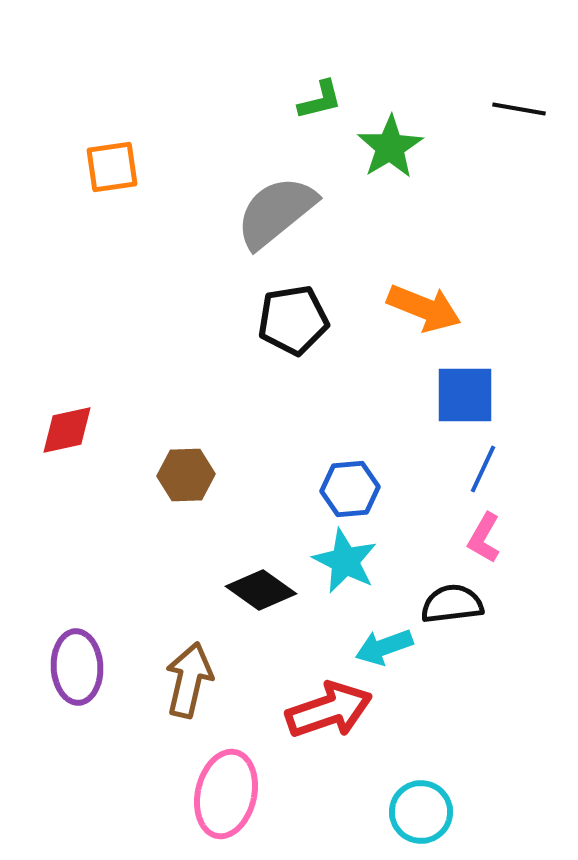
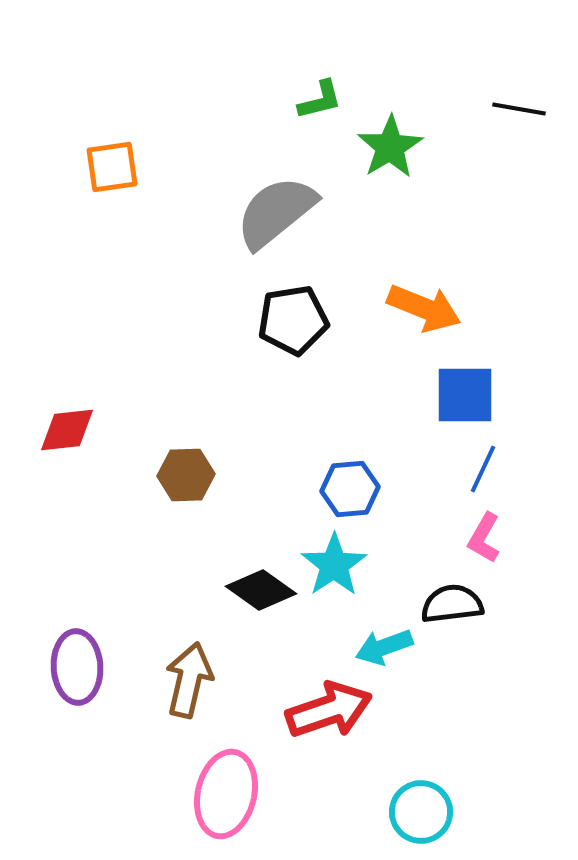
red diamond: rotated 6 degrees clockwise
cyan star: moved 11 px left, 4 px down; rotated 12 degrees clockwise
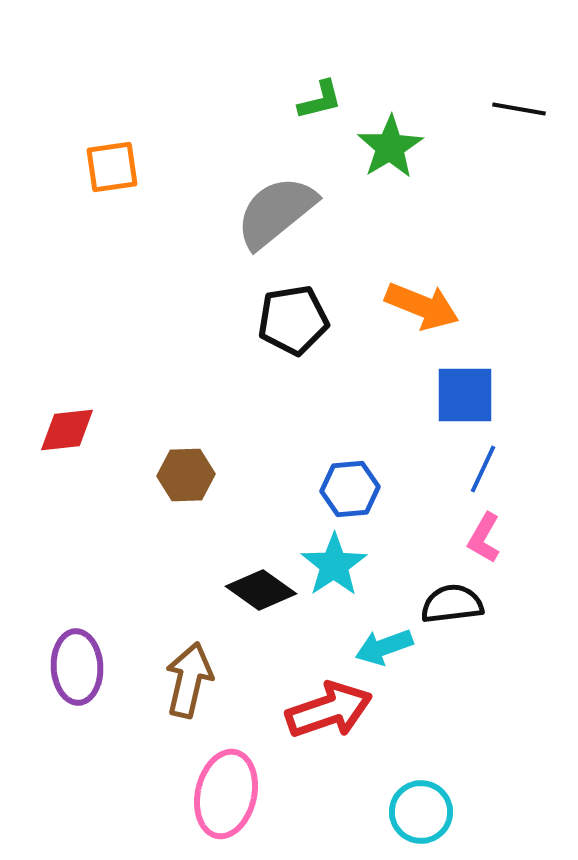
orange arrow: moved 2 px left, 2 px up
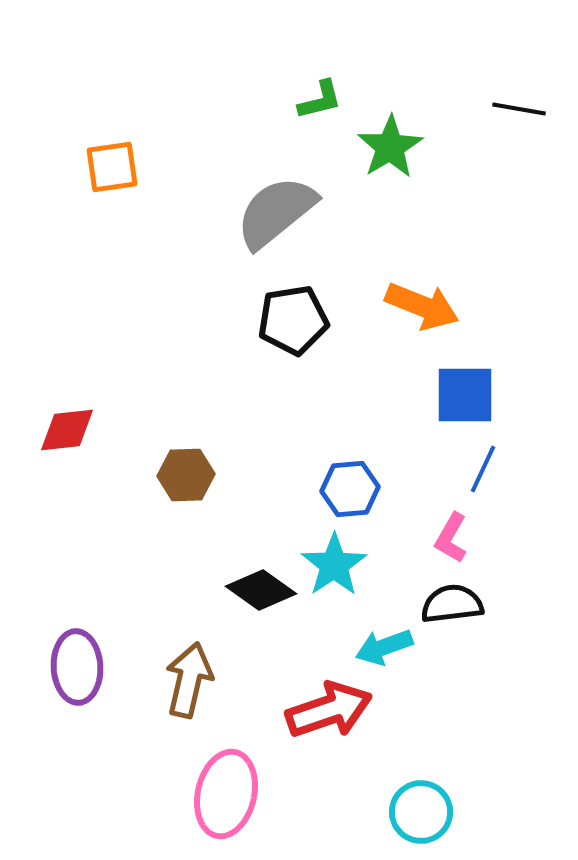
pink L-shape: moved 33 px left
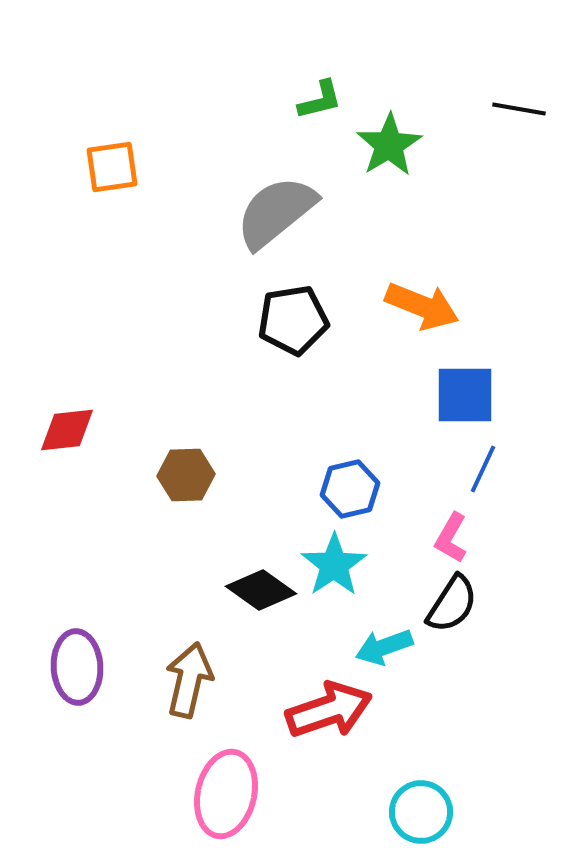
green star: moved 1 px left, 2 px up
blue hexagon: rotated 8 degrees counterclockwise
black semicircle: rotated 130 degrees clockwise
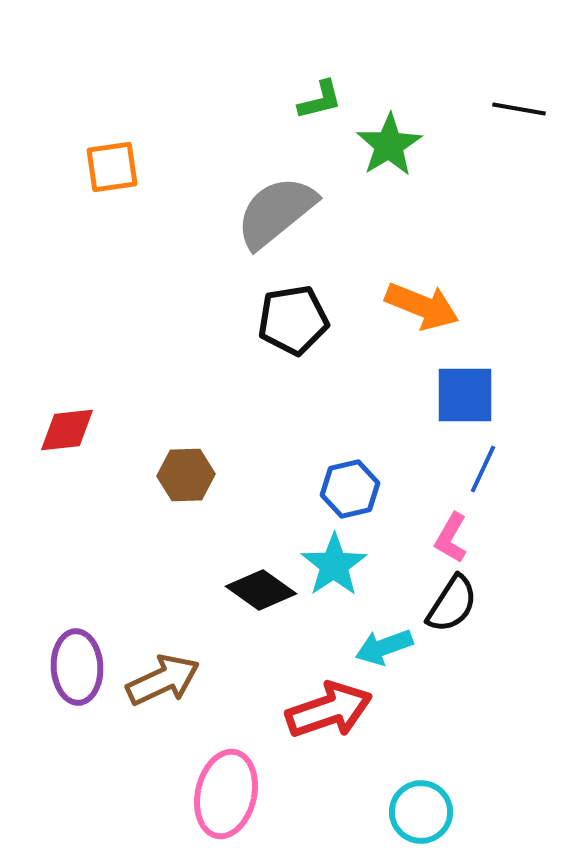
brown arrow: moved 26 px left; rotated 52 degrees clockwise
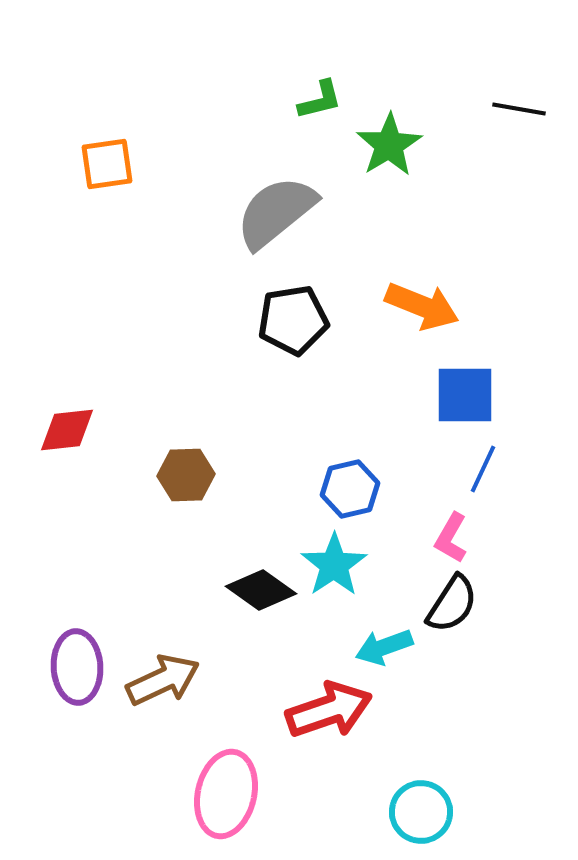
orange square: moved 5 px left, 3 px up
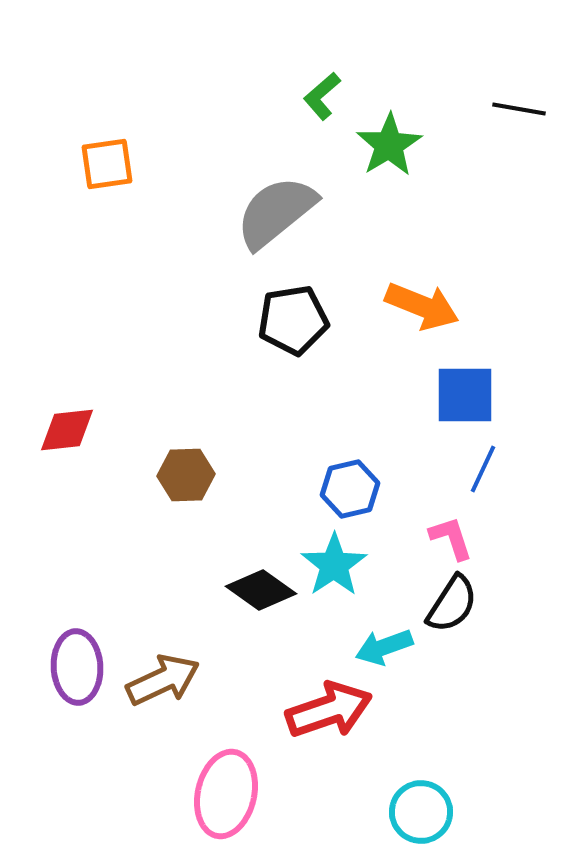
green L-shape: moved 2 px right, 4 px up; rotated 153 degrees clockwise
pink L-shape: rotated 132 degrees clockwise
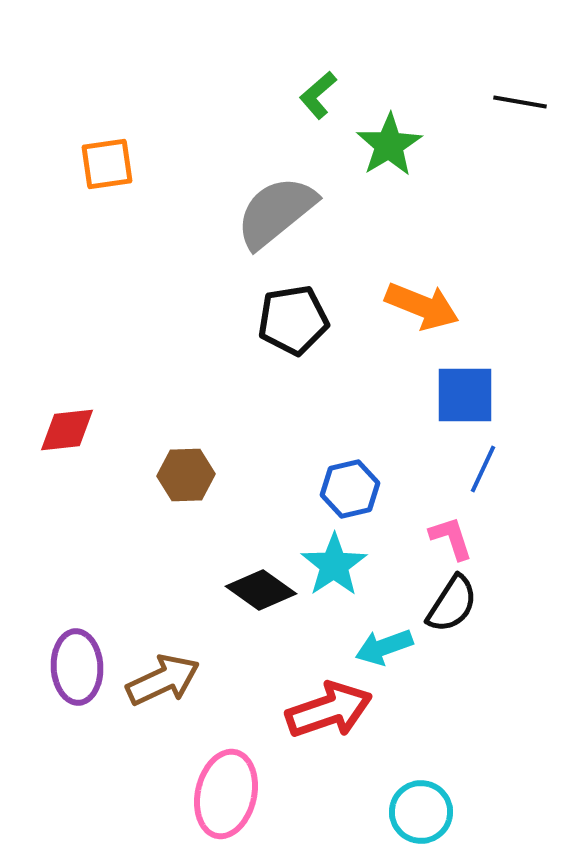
green L-shape: moved 4 px left, 1 px up
black line: moved 1 px right, 7 px up
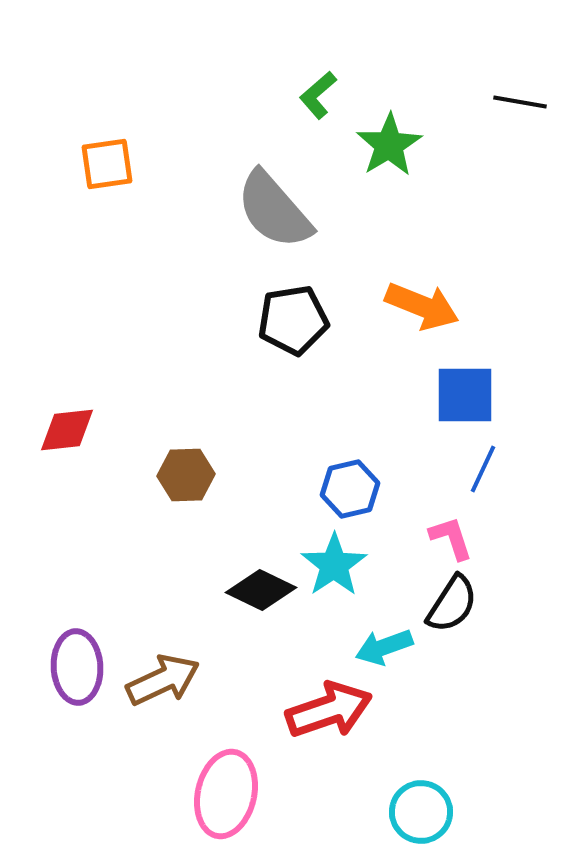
gray semicircle: moved 2 px left, 2 px up; rotated 92 degrees counterclockwise
black diamond: rotated 10 degrees counterclockwise
